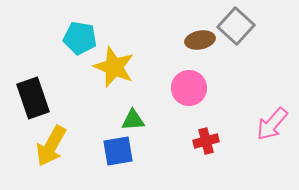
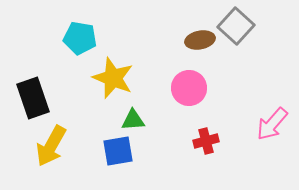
yellow star: moved 1 px left, 11 px down
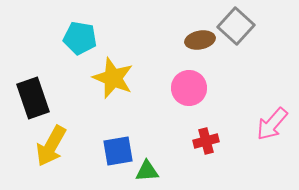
green triangle: moved 14 px right, 51 px down
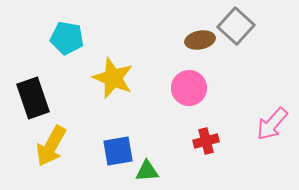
cyan pentagon: moved 13 px left
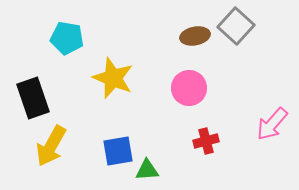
brown ellipse: moved 5 px left, 4 px up
green triangle: moved 1 px up
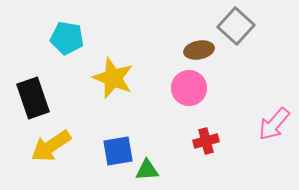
brown ellipse: moved 4 px right, 14 px down
pink arrow: moved 2 px right
yellow arrow: rotated 27 degrees clockwise
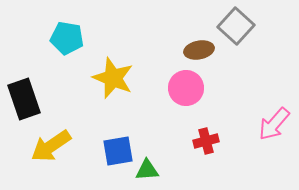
pink circle: moved 3 px left
black rectangle: moved 9 px left, 1 px down
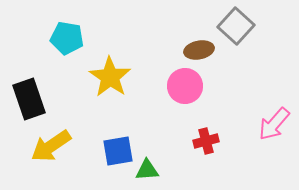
yellow star: moved 3 px left, 1 px up; rotated 12 degrees clockwise
pink circle: moved 1 px left, 2 px up
black rectangle: moved 5 px right
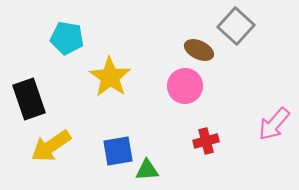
brown ellipse: rotated 36 degrees clockwise
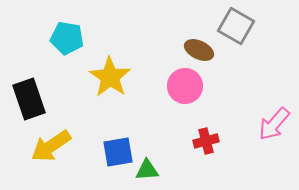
gray square: rotated 12 degrees counterclockwise
blue square: moved 1 px down
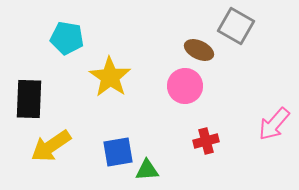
black rectangle: rotated 21 degrees clockwise
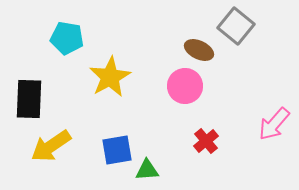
gray square: rotated 9 degrees clockwise
yellow star: rotated 9 degrees clockwise
red cross: rotated 25 degrees counterclockwise
blue square: moved 1 px left, 2 px up
